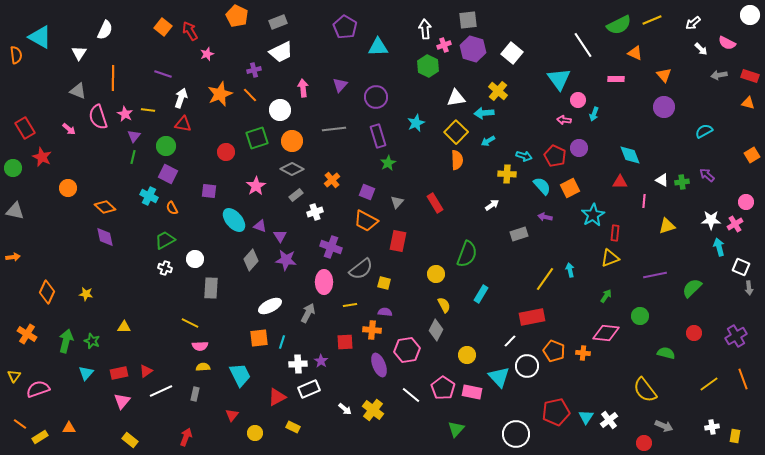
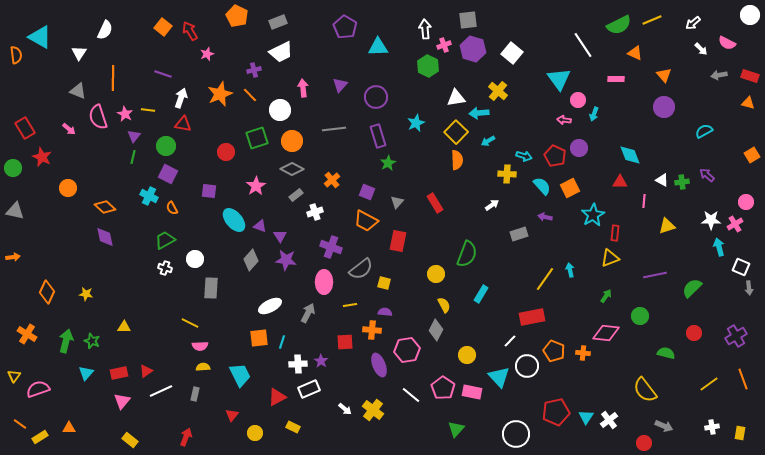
cyan arrow at (484, 113): moved 5 px left
yellow rectangle at (735, 436): moved 5 px right, 3 px up
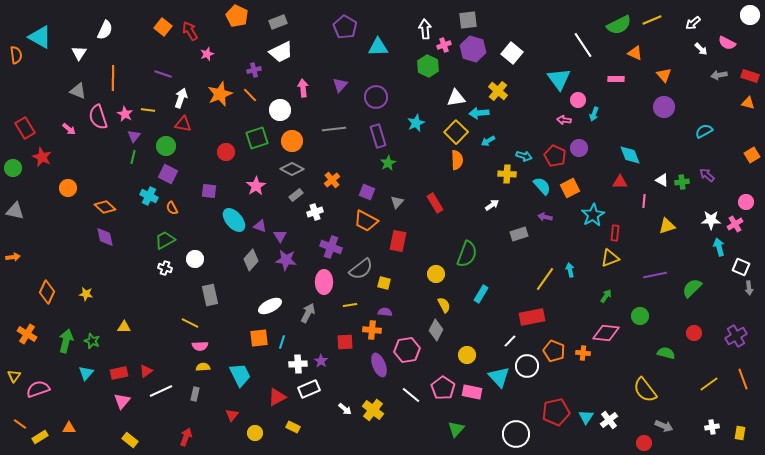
gray rectangle at (211, 288): moved 1 px left, 7 px down; rotated 15 degrees counterclockwise
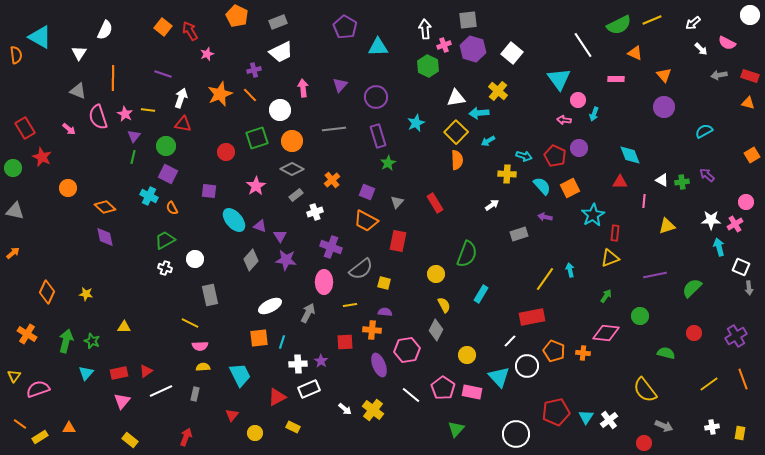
orange arrow at (13, 257): moved 4 px up; rotated 32 degrees counterclockwise
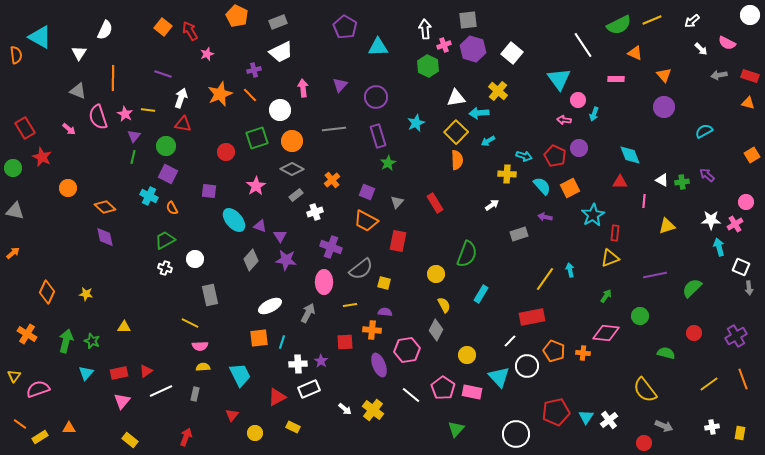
white arrow at (693, 23): moved 1 px left, 2 px up
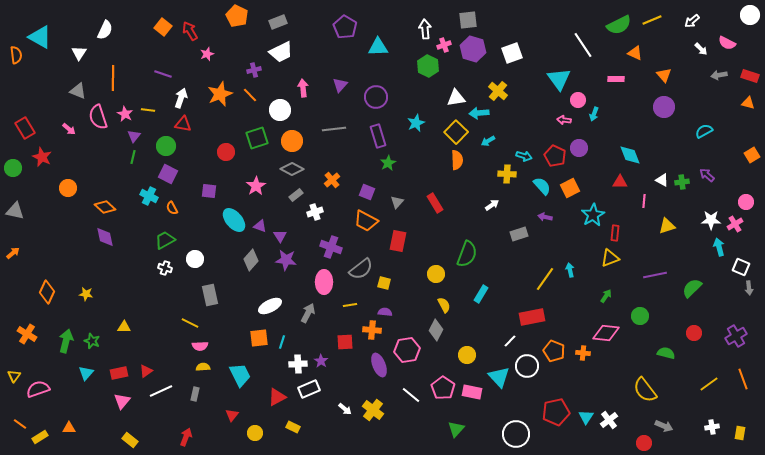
white square at (512, 53): rotated 30 degrees clockwise
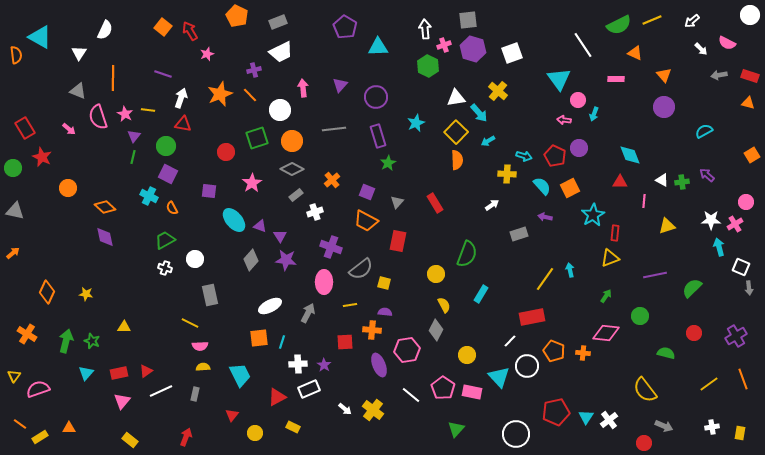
cyan arrow at (479, 113): rotated 126 degrees counterclockwise
pink star at (256, 186): moved 4 px left, 3 px up
purple star at (321, 361): moved 3 px right, 4 px down
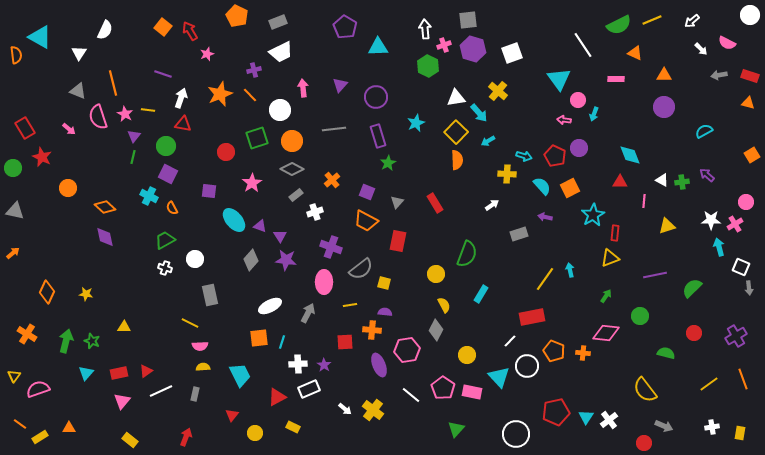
orange triangle at (664, 75): rotated 49 degrees counterclockwise
orange line at (113, 78): moved 5 px down; rotated 15 degrees counterclockwise
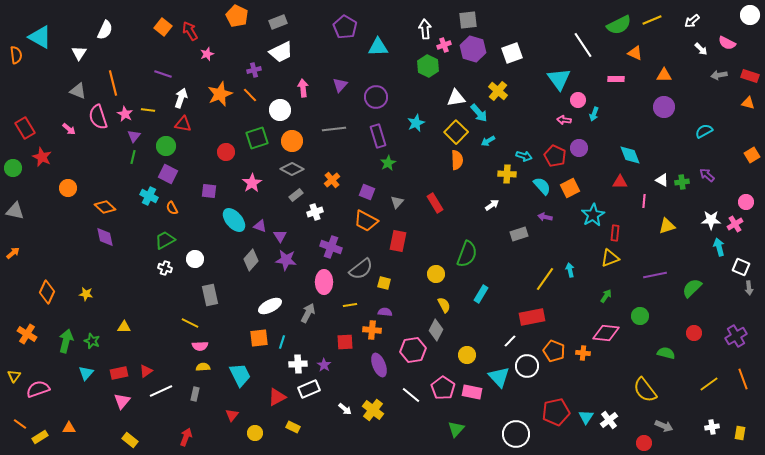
pink hexagon at (407, 350): moved 6 px right
